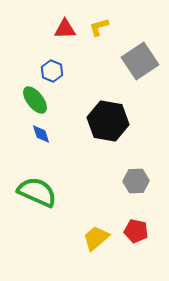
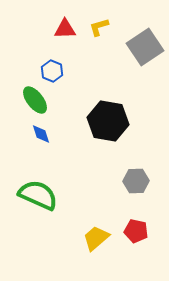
gray square: moved 5 px right, 14 px up
green semicircle: moved 1 px right, 3 px down
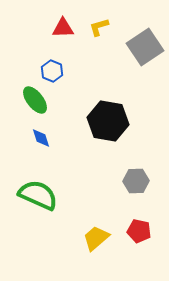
red triangle: moved 2 px left, 1 px up
blue diamond: moved 4 px down
red pentagon: moved 3 px right
